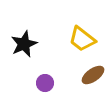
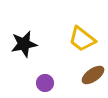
black star: rotated 12 degrees clockwise
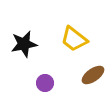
yellow trapezoid: moved 8 px left
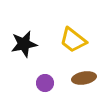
yellow trapezoid: moved 1 px left, 1 px down
brown ellipse: moved 9 px left, 3 px down; rotated 25 degrees clockwise
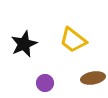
black star: rotated 12 degrees counterclockwise
brown ellipse: moved 9 px right
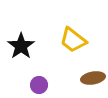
black star: moved 3 px left, 2 px down; rotated 12 degrees counterclockwise
purple circle: moved 6 px left, 2 px down
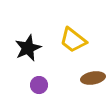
black star: moved 7 px right, 2 px down; rotated 12 degrees clockwise
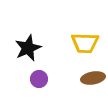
yellow trapezoid: moved 12 px right, 3 px down; rotated 36 degrees counterclockwise
purple circle: moved 6 px up
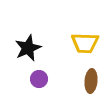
brown ellipse: moved 2 px left, 3 px down; rotated 75 degrees counterclockwise
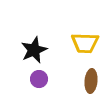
black star: moved 6 px right, 2 px down
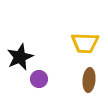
black star: moved 14 px left, 7 px down
brown ellipse: moved 2 px left, 1 px up
